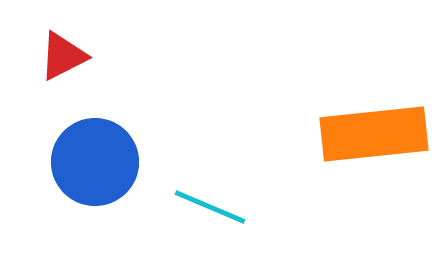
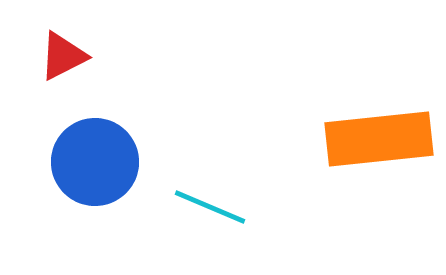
orange rectangle: moved 5 px right, 5 px down
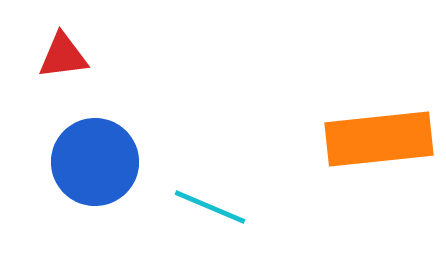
red triangle: rotated 20 degrees clockwise
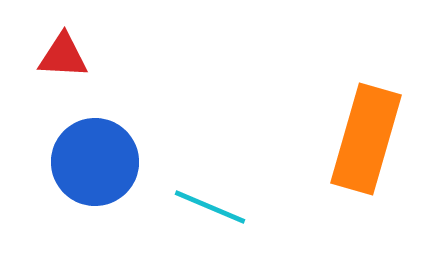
red triangle: rotated 10 degrees clockwise
orange rectangle: moved 13 px left; rotated 68 degrees counterclockwise
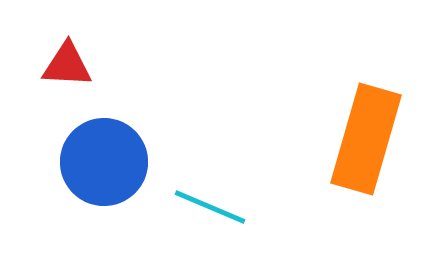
red triangle: moved 4 px right, 9 px down
blue circle: moved 9 px right
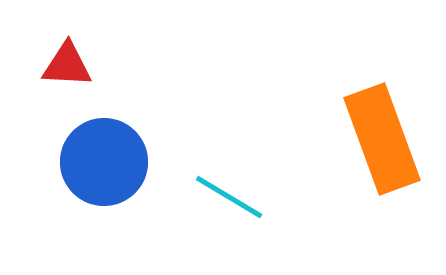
orange rectangle: moved 16 px right; rotated 36 degrees counterclockwise
cyan line: moved 19 px right, 10 px up; rotated 8 degrees clockwise
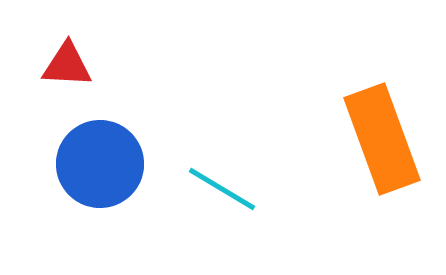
blue circle: moved 4 px left, 2 px down
cyan line: moved 7 px left, 8 px up
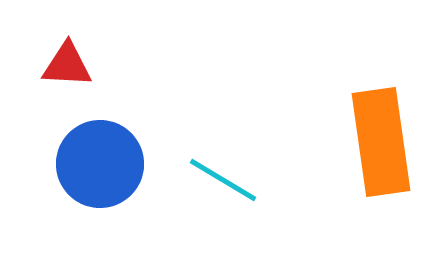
orange rectangle: moved 1 px left, 3 px down; rotated 12 degrees clockwise
cyan line: moved 1 px right, 9 px up
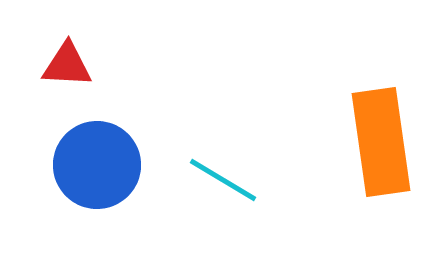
blue circle: moved 3 px left, 1 px down
